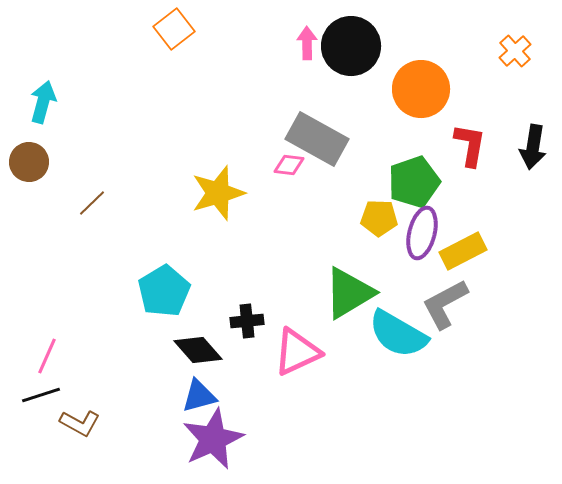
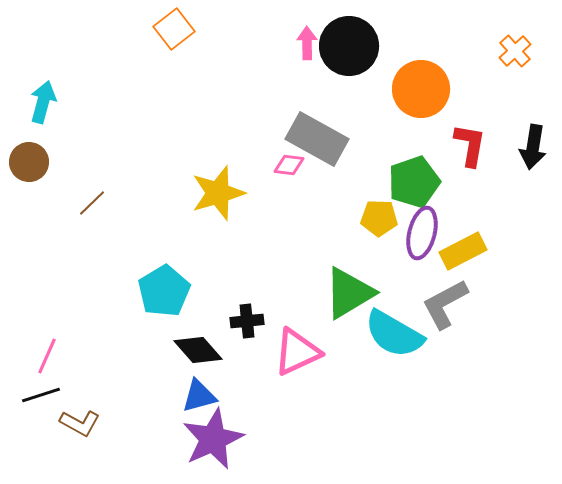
black circle: moved 2 px left
cyan semicircle: moved 4 px left
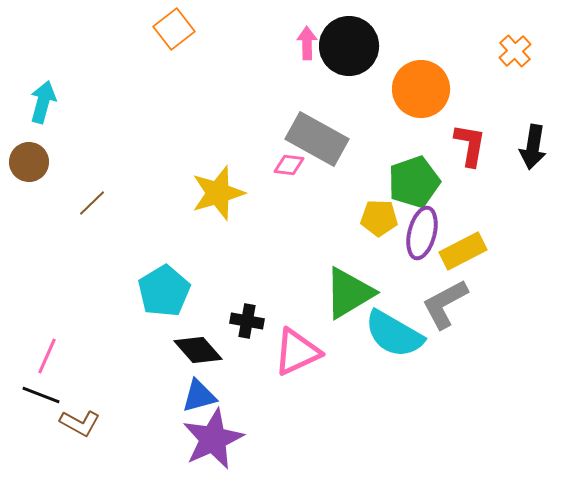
black cross: rotated 16 degrees clockwise
black line: rotated 39 degrees clockwise
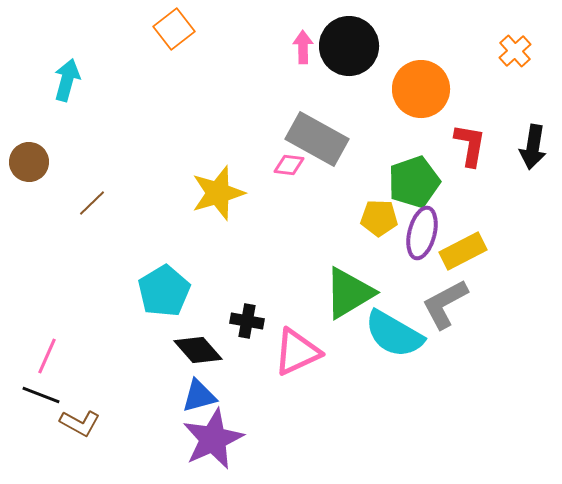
pink arrow: moved 4 px left, 4 px down
cyan arrow: moved 24 px right, 22 px up
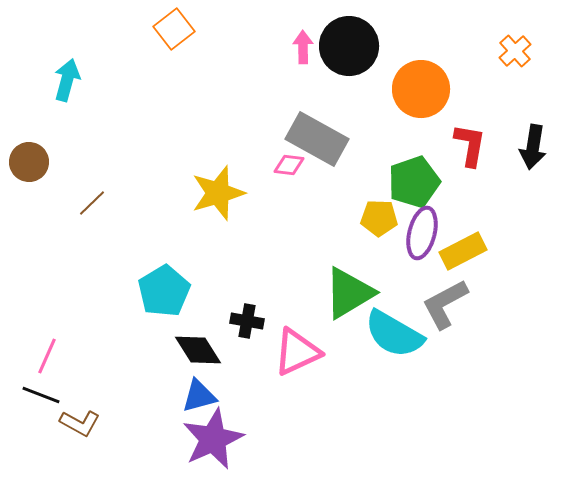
black diamond: rotated 9 degrees clockwise
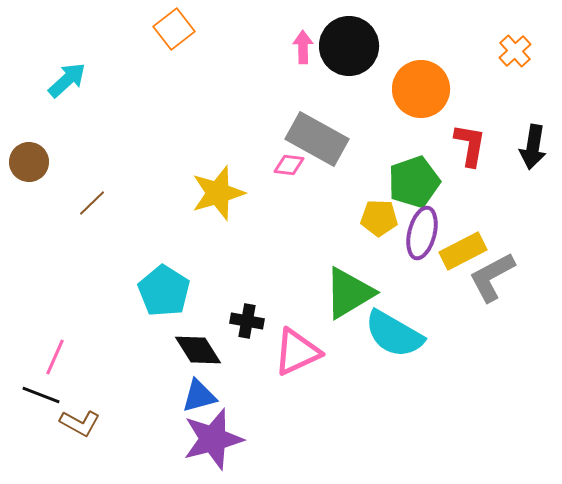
cyan arrow: rotated 33 degrees clockwise
cyan pentagon: rotated 9 degrees counterclockwise
gray L-shape: moved 47 px right, 27 px up
pink line: moved 8 px right, 1 px down
purple star: rotated 10 degrees clockwise
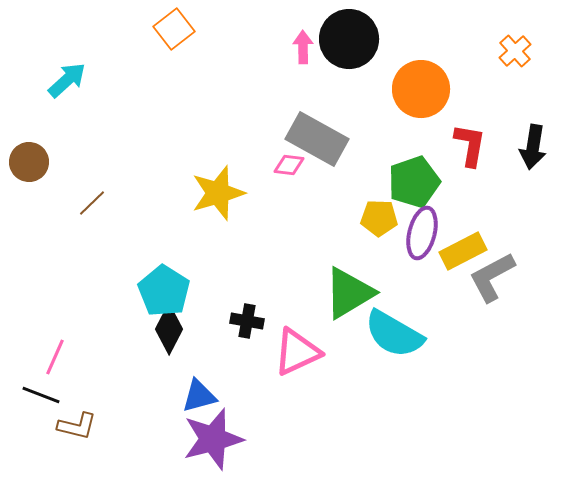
black circle: moved 7 px up
black diamond: moved 29 px left, 21 px up; rotated 60 degrees clockwise
brown L-shape: moved 3 px left, 3 px down; rotated 15 degrees counterclockwise
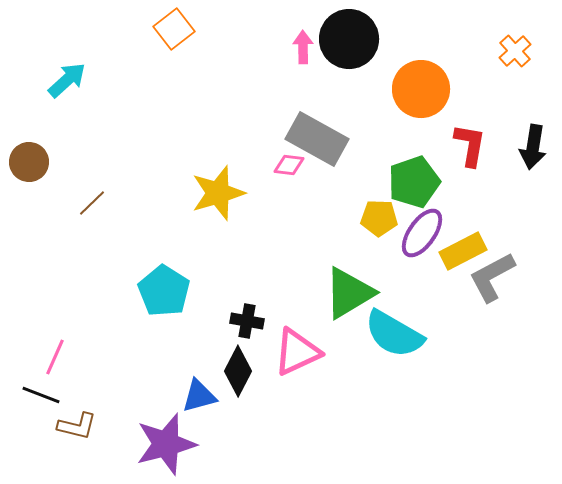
purple ellipse: rotated 21 degrees clockwise
black diamond: moved 69 px right, 42 px down
purple star: moved 47 px left, 5 px down
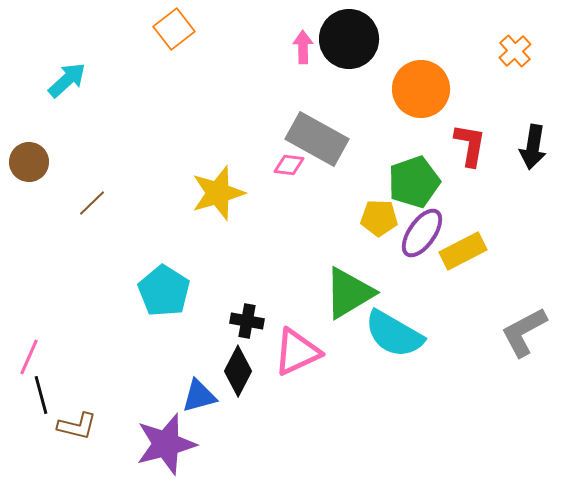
gray L-shape: moved 32 px right, 55 px down
pink line: moved 26 px left
black line: rotated 54 degrees clockwise
